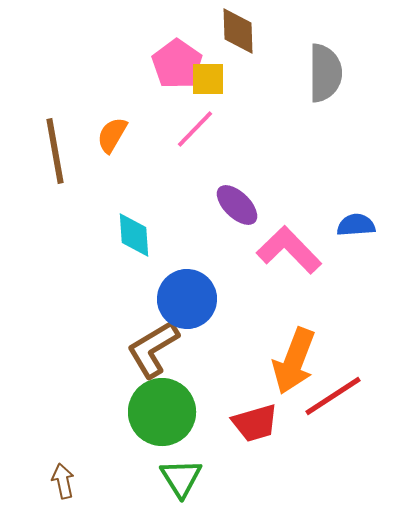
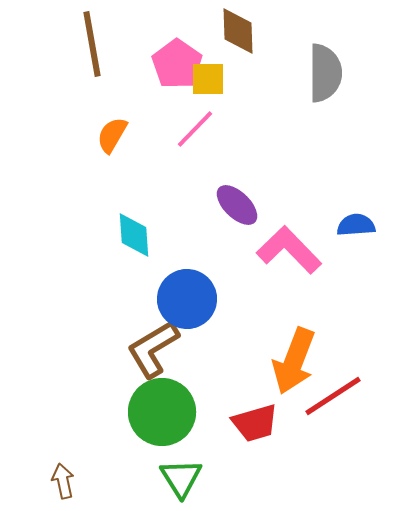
brown line: moved 37 px right, 107 px up
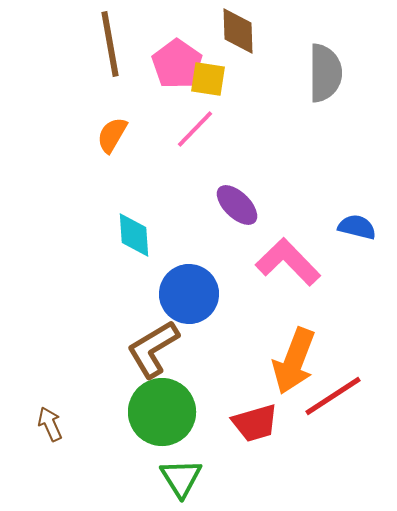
brown line: moved 18 px right
yellow square: rotated 9 degrees clockwise
blue semicircle: moved 1 px right, 2 px down; rotated 18 degrees clockwise
pink L-shape: moved 1 px left, 12 px down
blue circle: moved 2 px right, 5 px up
brown arrow: moved 13 px left, 57 px up; rotated 12 degrees counterclockwise
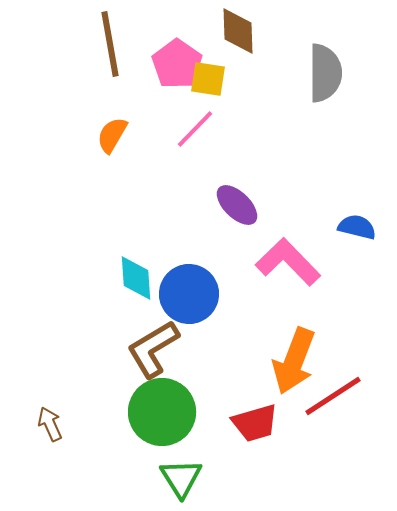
cyan diamond: moved 2 px right, 43 px down
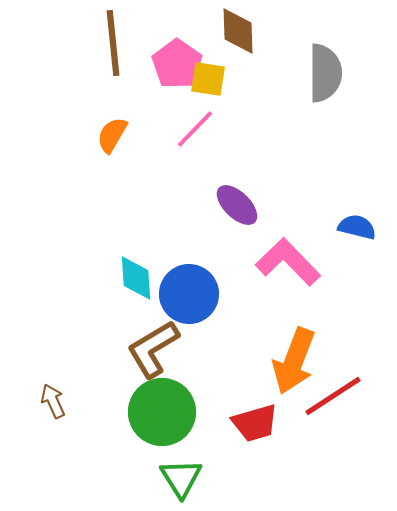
brown line: moved 3 px right, 1 px up; rotated 4 degrees clockwise
brown arrow: moved 3 px right, 23 px up
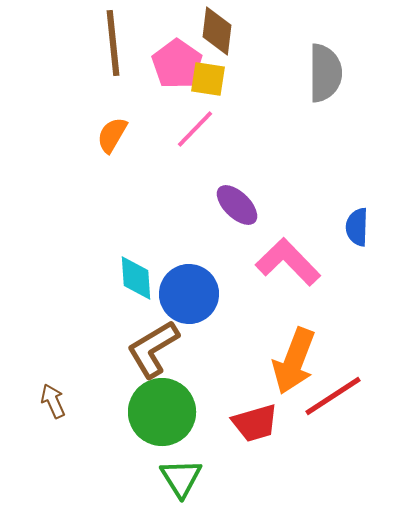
brown diamond: moved 21 px left; rotated 9 degrees clockwise
blue semicircle: rotated 102 degrees counterclockwise
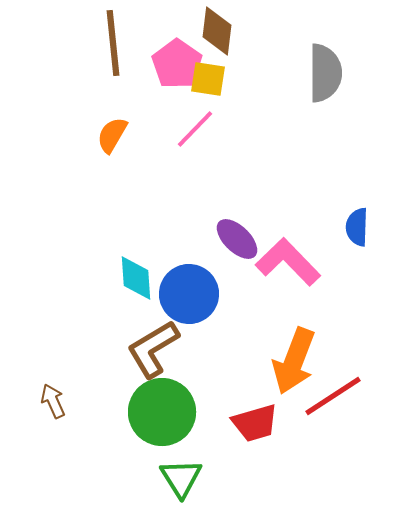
purple ellipse: moved 34 px down
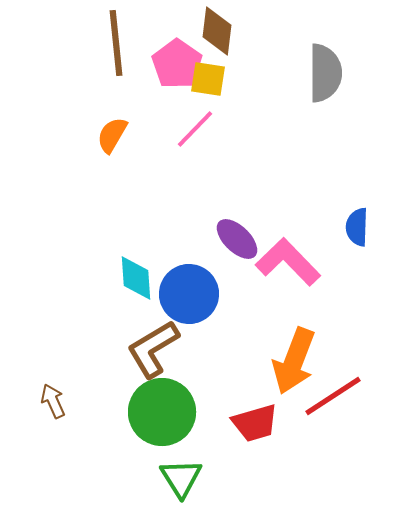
brown line: moved 3 px right
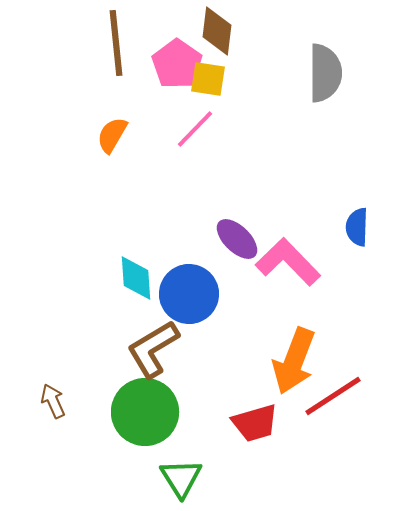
green circle: moved 17 px left
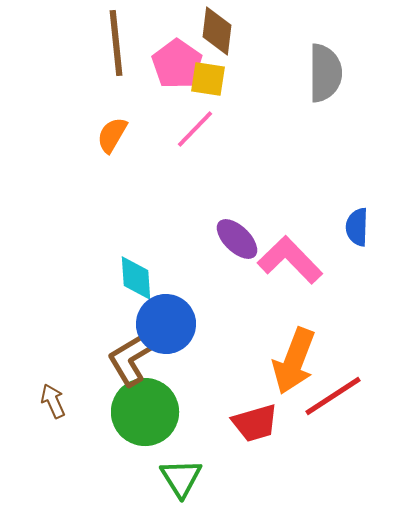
pink L-shape: moved 2 px right, 2 px up
blue circle: moved 23 px left, 30 px down
brown L-shape: moved 20 px left, 8 px down
